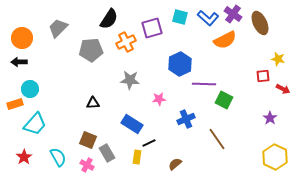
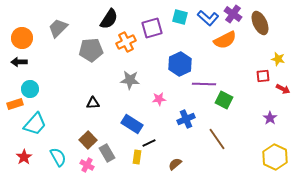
brown square: rotated 24 degrees clockwise
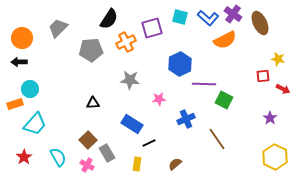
yellow rectangle: moved 7 px down
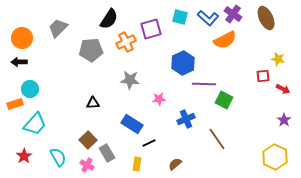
brown ellipse: moved 6 px right, 5 px up
purple square: moved 1 px left, 1 px down
blue hexagon: moved 3 px right, 1 px up
purple star: moved 14 px right, 2 px down
red star: moved 1 px up
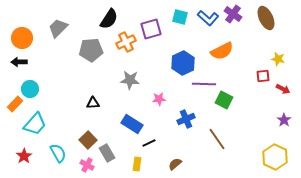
orange semicircle: moved 3 px left, 11 px down
orange rectangle: rotated 28 degrees counterclockwise
cyan semicircle: moved 4 px up
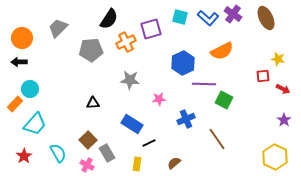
brown semicircle: moved 1 px left, 1 px up
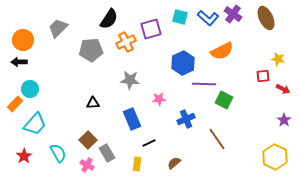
orange circle: moved 1 px right, 2 px down
blue rectangle: moved 5 px up; rotated 35 degrees clockwise
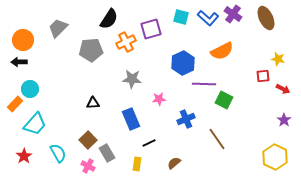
cyan square: moved 1 px right
gray star: moved 2 px right, 1 px up
blue rectangle: moved 1 px left
pink cross: moved 1 px right, 1 px down
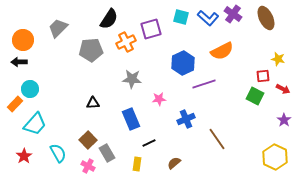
purple line: rotated 20 degrees counterclockwise
green square: moved 31 px right, 4 px up
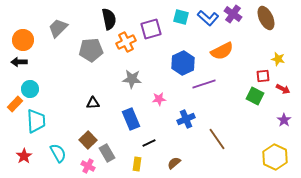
black semicircle: rotated 45 degrees counterclockwise
cyan trapezoid: moved 1 px right, 3 px up; rotated 45 degrees counterclockwise
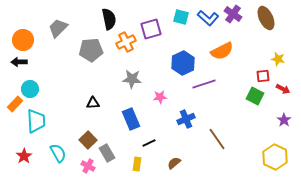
pink star: moved 1 px right, 2 px up
